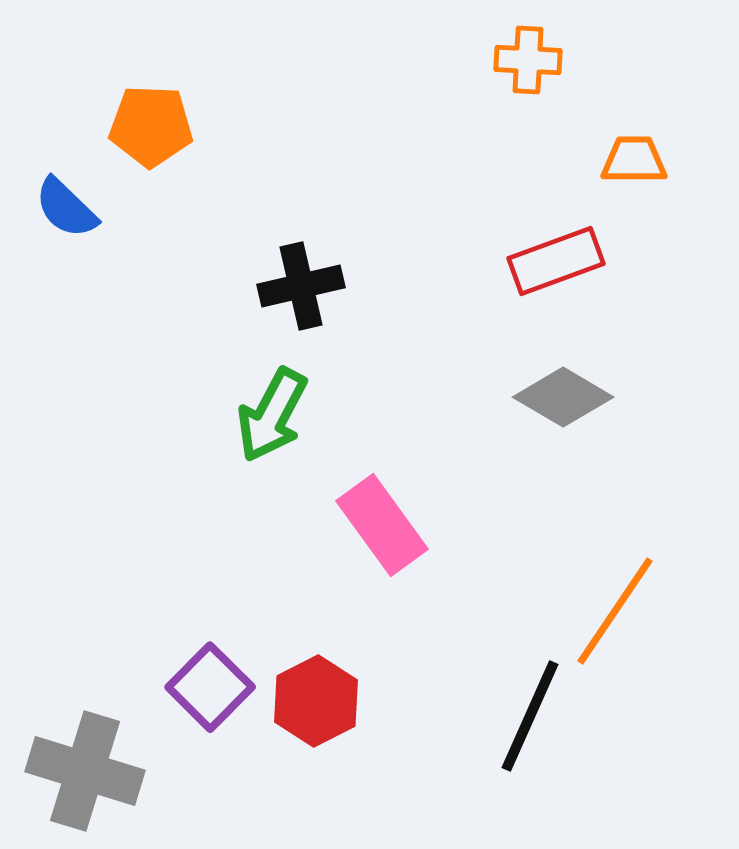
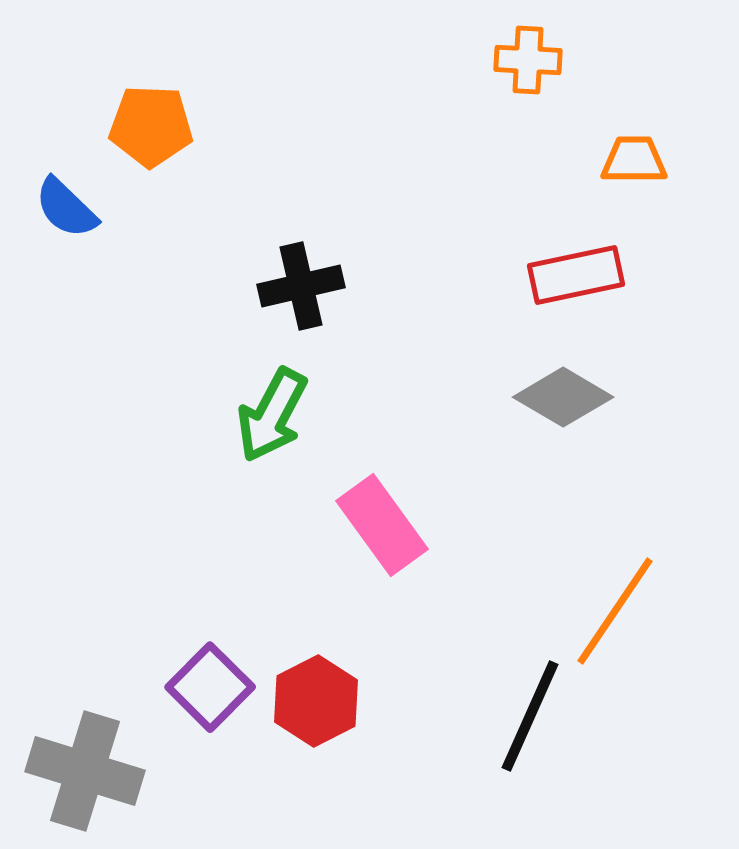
red rectangle: moved 20 px right, 14 px down; rotated 8 degrees clockwise
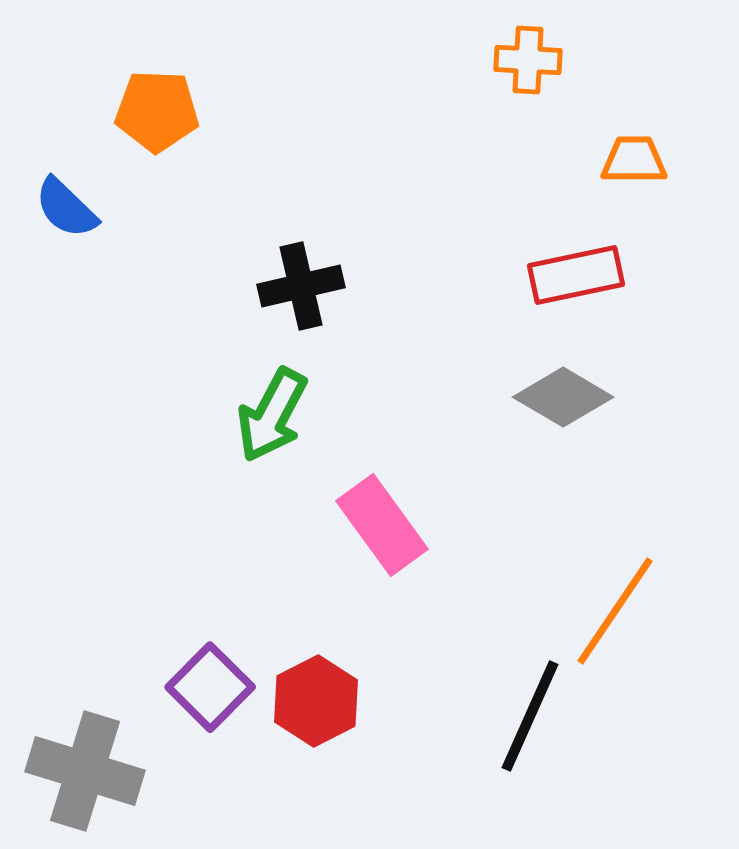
orange pentagon: moved 6 px right, 15 px up
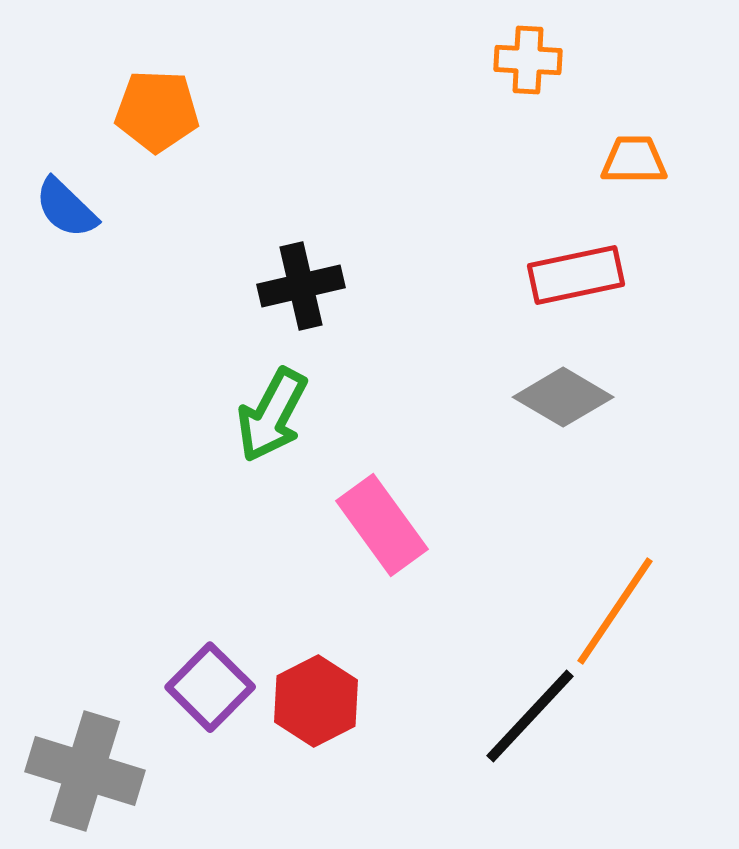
black line: rotated 19 degrees clockwise
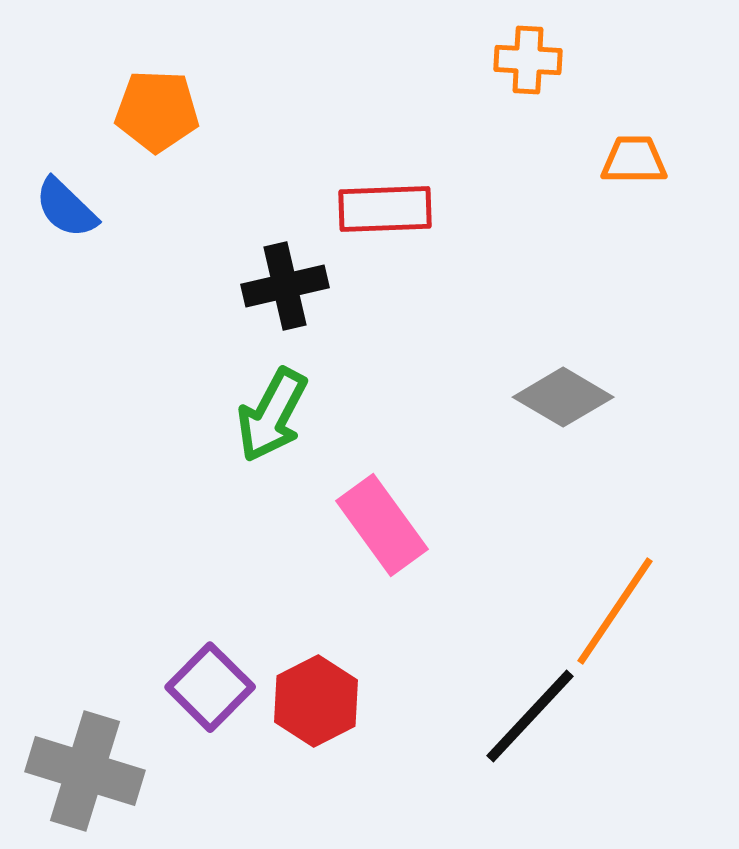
red rectangle: moved 191 px left, 66 px up; rotated 10 degrees clockwise
black cross: moved 16 px left
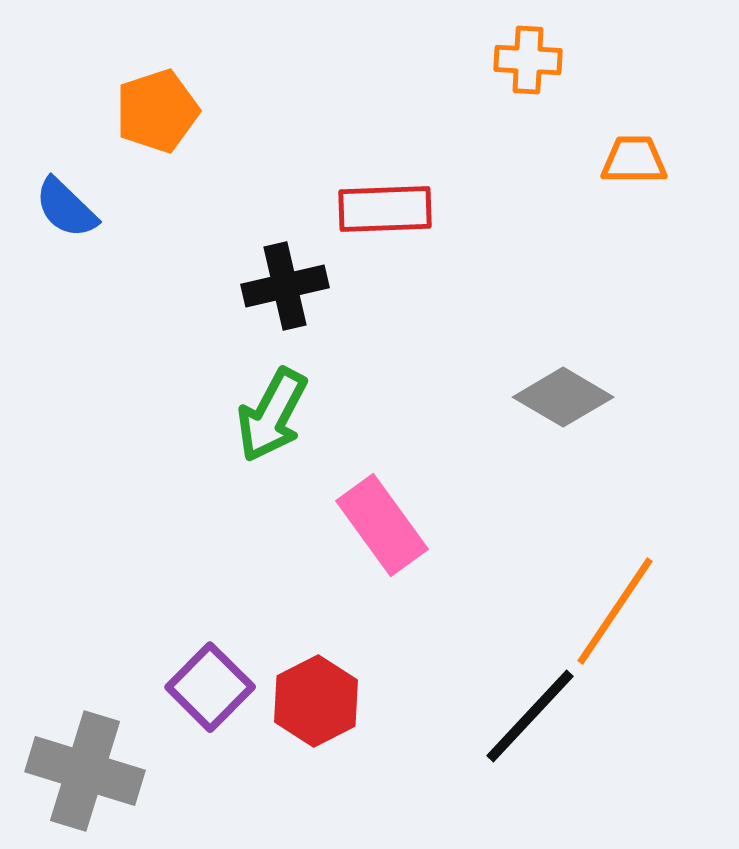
orange pentagon: rotated 20 degrees counterclockwise
